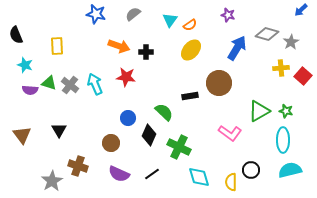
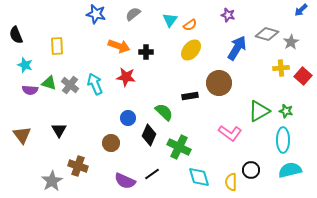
purple semicircle at (119, 174): moved 6 px right, 7 px down
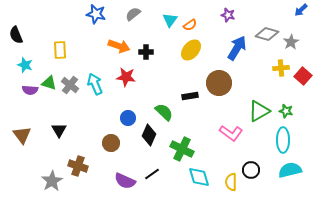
yellow rectangle at (57, 46): moved 3 px right, 4 px down
pink L-shape at (230, 133): moved 1 px right
green cross at (179, 147): moved 3 px right, 2 px down
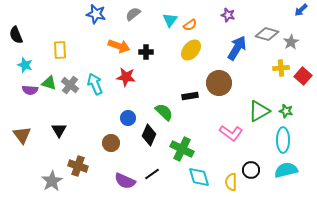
cyan semicircle at (290, 170): moved 4 px left
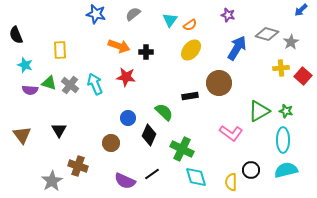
cyan diamond at (199, 177): moved 3 px left
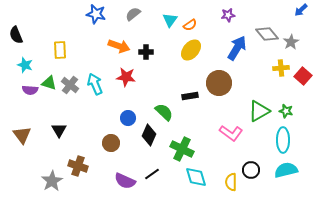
purple star at (228, 15): rotated 24 degrees counterclockwise
gray diamond at (267, 34): rotated 35 degrees clockwise
